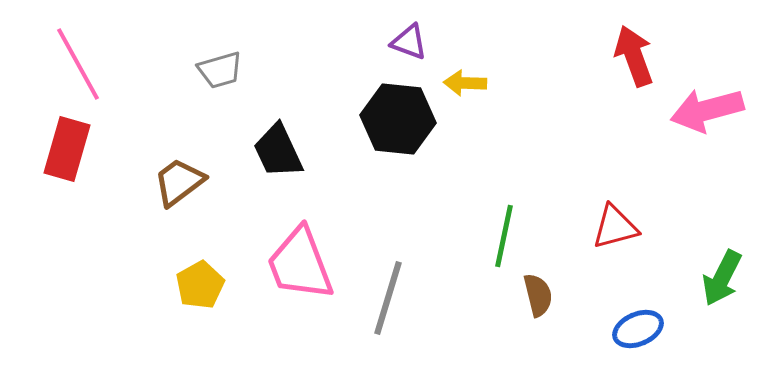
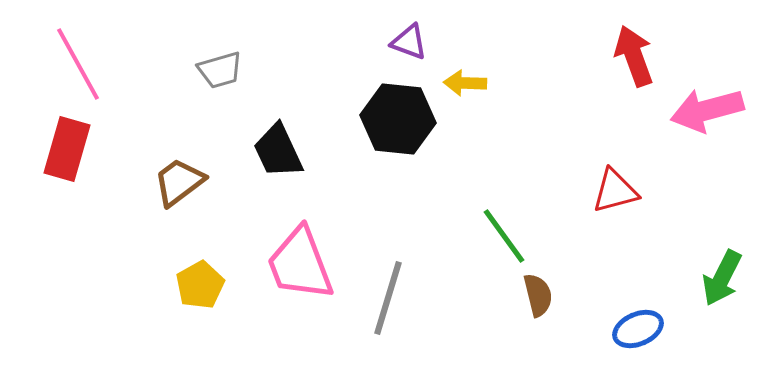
red triangle: moved 36 px up
green line: rotated 48 degrees counterclockwise
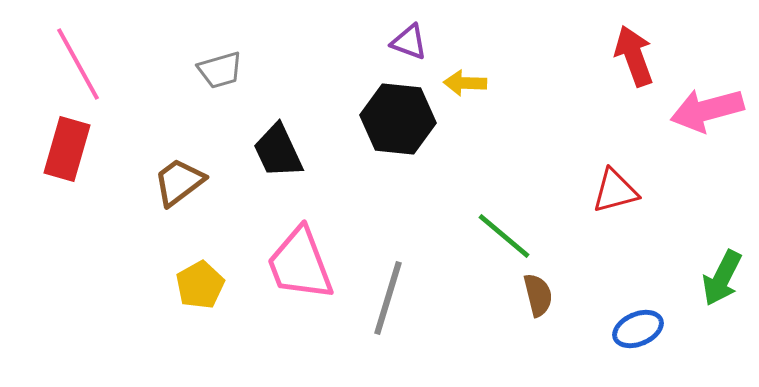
green line: rotated 14 degrees counterclockwise
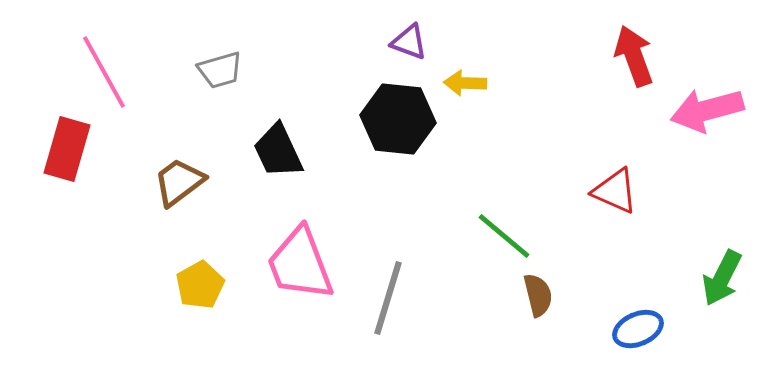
pink line: moved 26 px right, 8 px down
red triangle: rotated 39 degrees clockwise
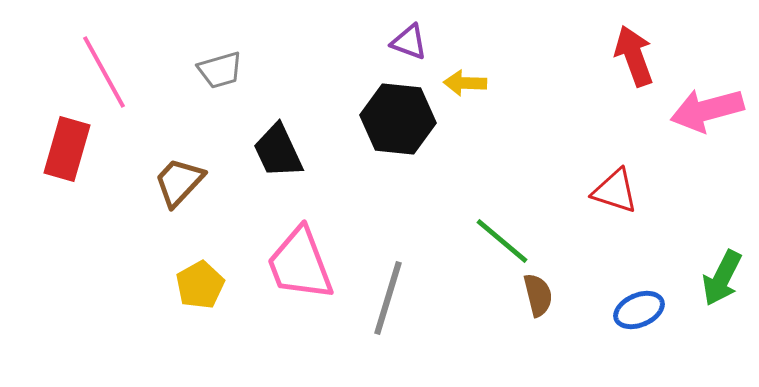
brown trapezoid: rotated 10 degrees counterclockwise
red triangle: rotated 6 degrees counterclockwise
green line: moved 2 px left, 5 px down
blue ellipse: moved 1 px right, 19 px up
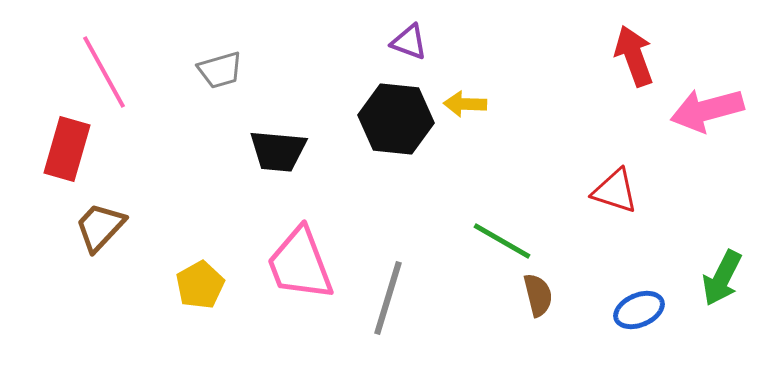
yellow arrow: moved 21 px down
black hexagon: moved 2 px left
black trapezoid: rotated 60 degrees counterclockwise
brown trapezoid: moved 79 px left, 45 px down
green line: rotated 10 degrees counterclockwise
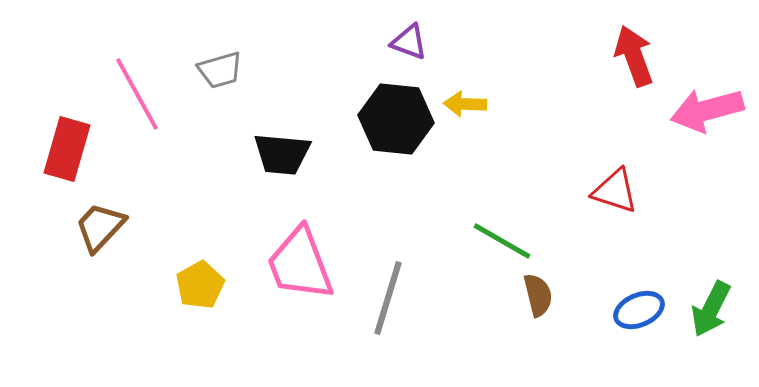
pink line: moved 33 px right, 22 px down
black trapezoid: moved 4 px right, 3 px down
green arrow: moved 11 px left, 31 px down
